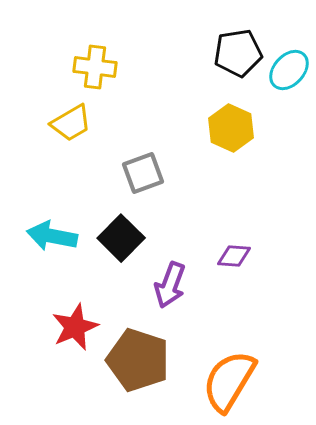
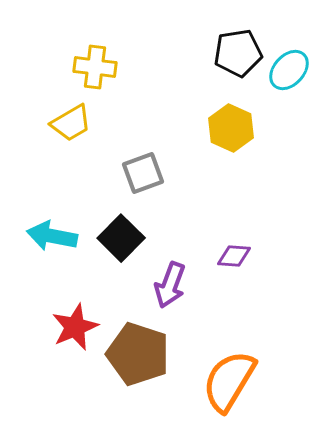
brown pentagon: moved 6 px up
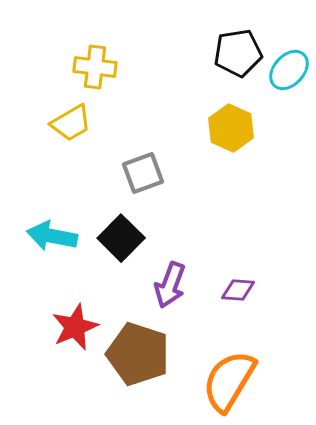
purple diamond: moved 4 px right, 34 px down
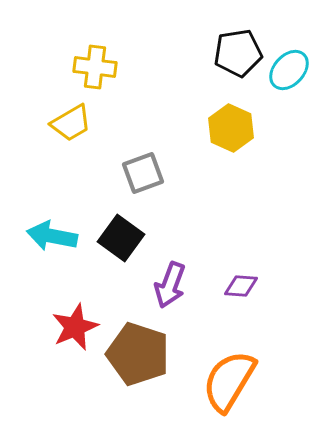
black square: rotated 9 degrees counterclockwise
purple diamond: moved 3 px right, 4 px up
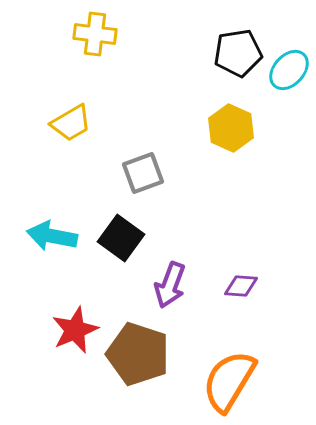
yellow cross: moved 33 px up
red star: moved 3 px down
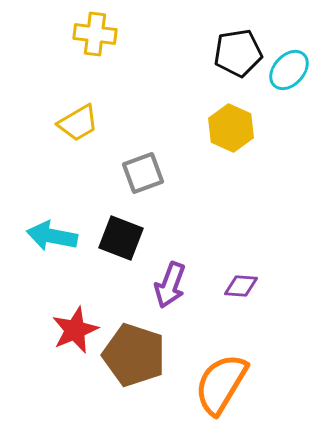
yellow trapezoid: moved 7 px right
black square: rotated 15 degrees counterclockwise
brown pentagon: moved 4 px left, 1 px down
orange semicircle: moved 8 px left, 3 px down
